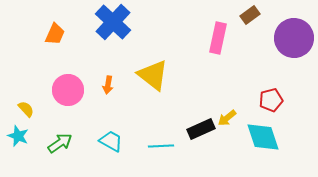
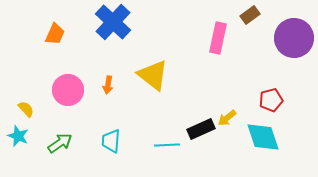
cyan trapezoid: rotated 115 degrees counterclockwise
cyan line: moved 6 px right, 1 px up
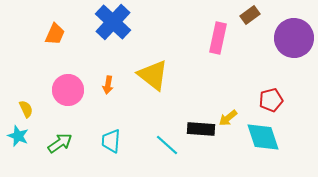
yellow semicircle: rotated 18 degrees clockwise
yellow arrow: moved 1 px right
black rectangle: rotated 28 degrees clockwise
cyan line: rotated 45 degrees clockwise
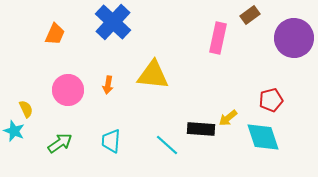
yellow triangle: rotated 32 degrees counterclockwise
cyan star: moved 4 px left, 5 px up
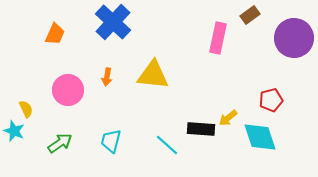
orange arrow: moved 1 px left, 8 px up
cyan diamond: moved 3 px left
cyan trapezoid: rotated 10 degrees clockwise
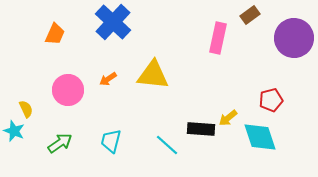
orange arrow: moved 1 px right, 2 px down; rotated 48 degrees clockwise
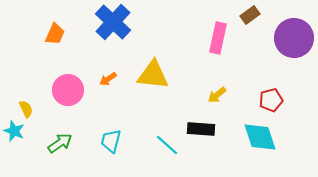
yellow arrow: moved 11 px left, 23 px up
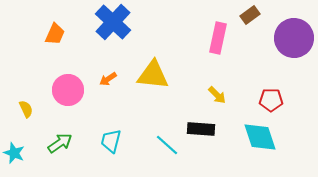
yellow arrow: rotated 96 degrees counterclockwise
red pentagon: rotated 15 degrees clockwise
cyan star: moved 22 px down
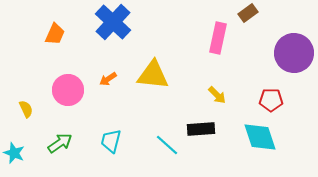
brown rectangle: moved 2 px left, 2 px up
purple circle: moved 15 px down
black rectangle: rotated 8 degrees counterclockwise
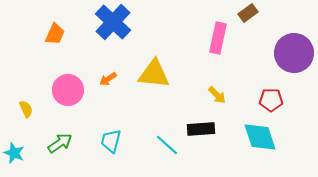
yellow triangle: moved 1 px right, 1 px up
